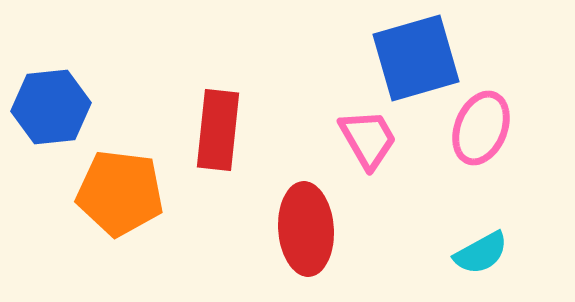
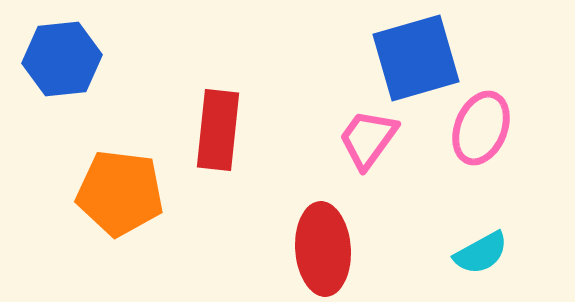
blue hexagon: moved 11 px right, 48 px up
pink trapezoid: rotated 114 degrees counterclockwise
red ellipse: moved 17 px right, 20 px down
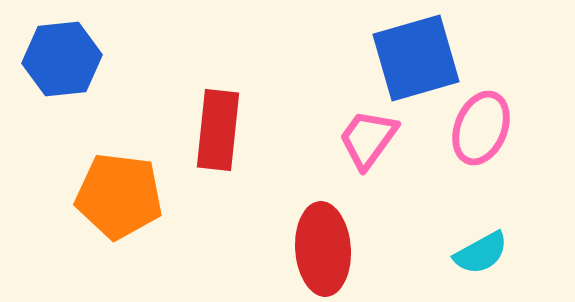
orange pentagon: moved 1 px left, 3 px down
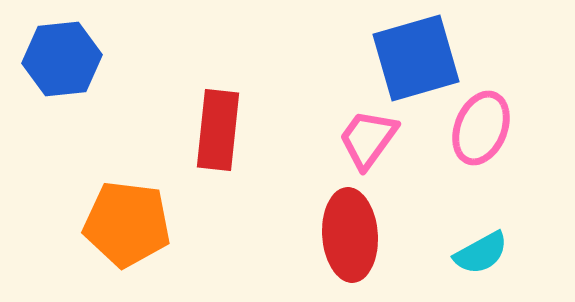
orange pentagon: moved 8 px right, 28 px down
red ellipse: moved 27 px right, 14 px up
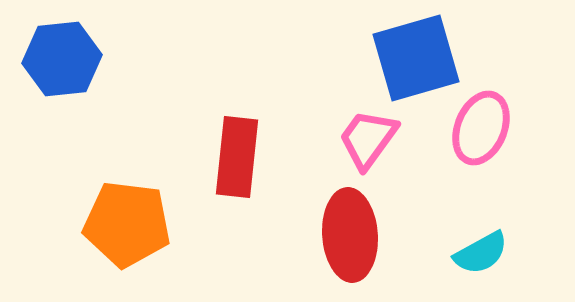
red rectangle: moved 19 px right, 27 px down
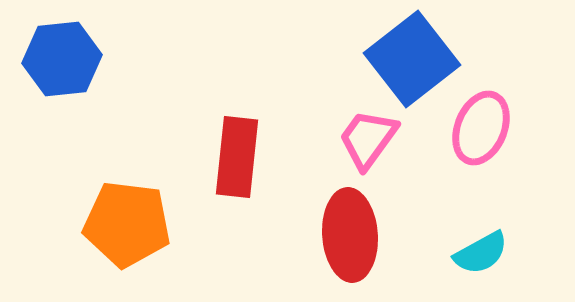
blue square: moved 4 px left, 1 px down; rotated 22 degrees counterclockwise
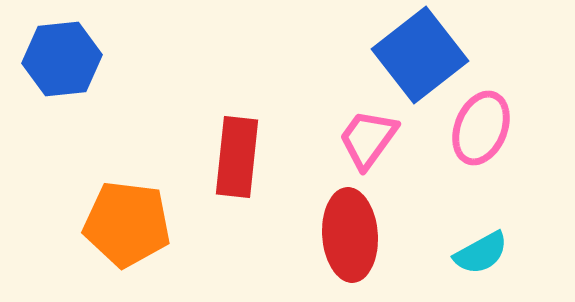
blue square: moved 8 px right, 4 px up
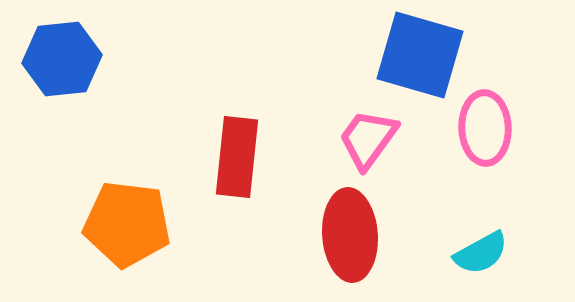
blue square: rotated 36 degrees counterclockwise
pink ellipse: moved 4 px right; rotated 24 degrees counterclockwise
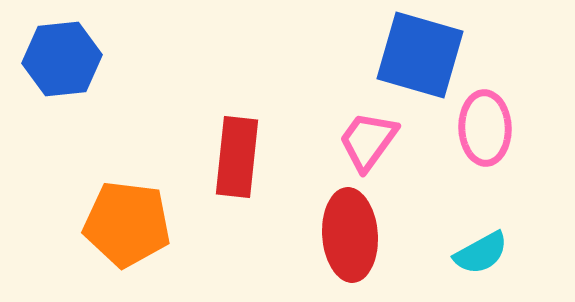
pink trapezoid: moved 2 px down
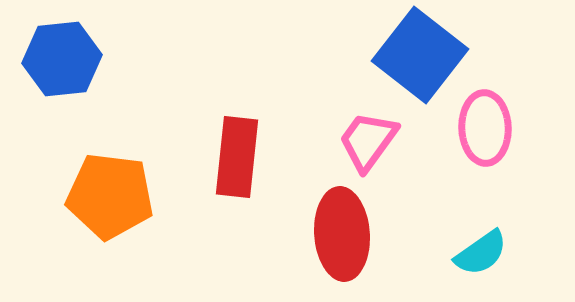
blue square: rotated 22 degrees clockwise
orange pentagon: moved 17 px left, 28 px up
red ellipse: moved 8 px left, 1 px up
cyan semicircle: rotated 6 degrees counterclockwise
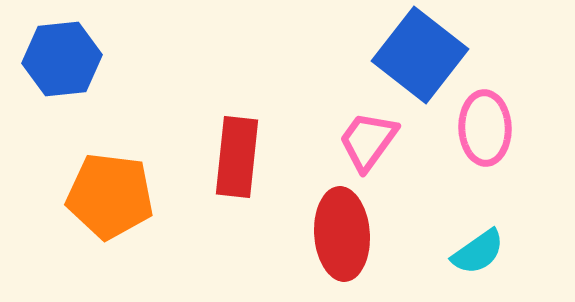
cyan semicircle: moved 3 px left, 1 px up
